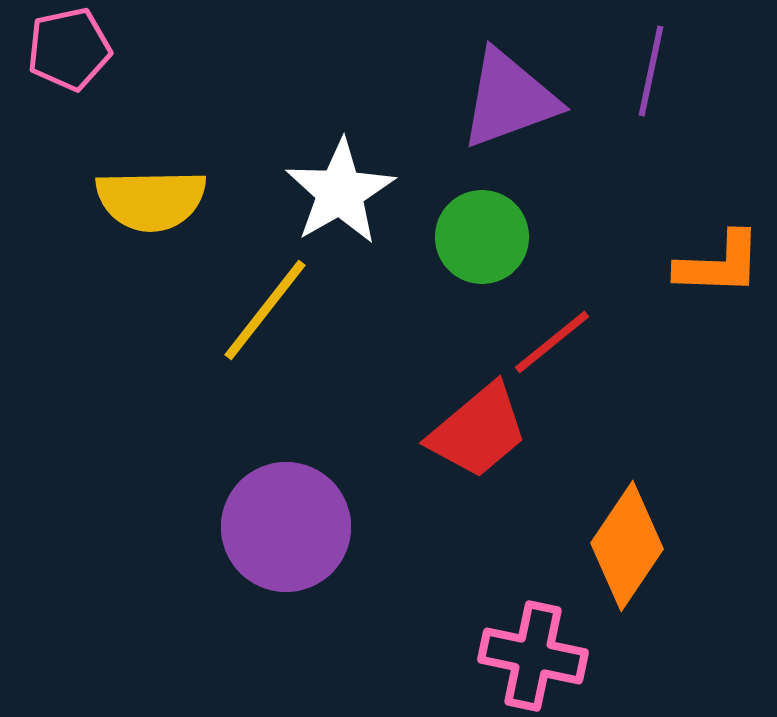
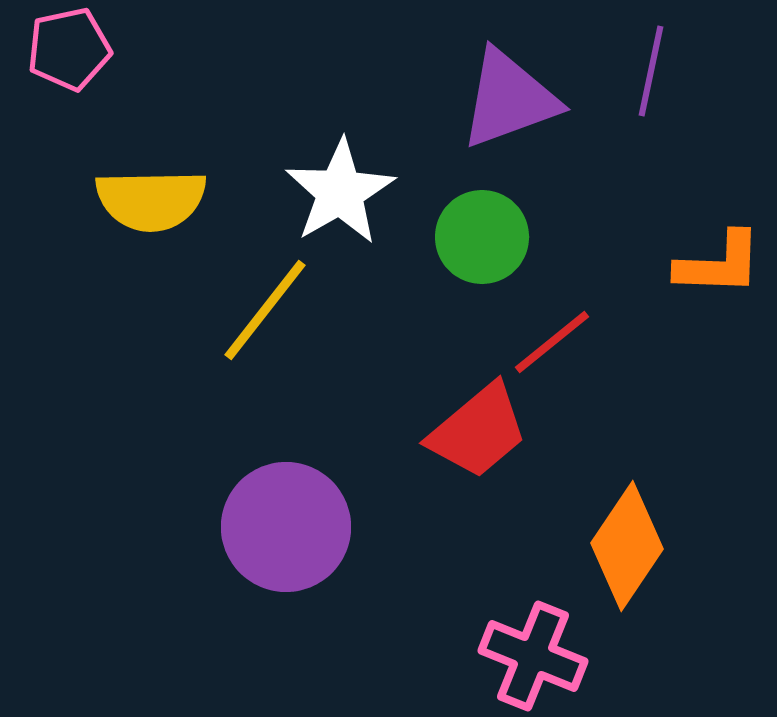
pink cross: rotated 10 degrees clockwise
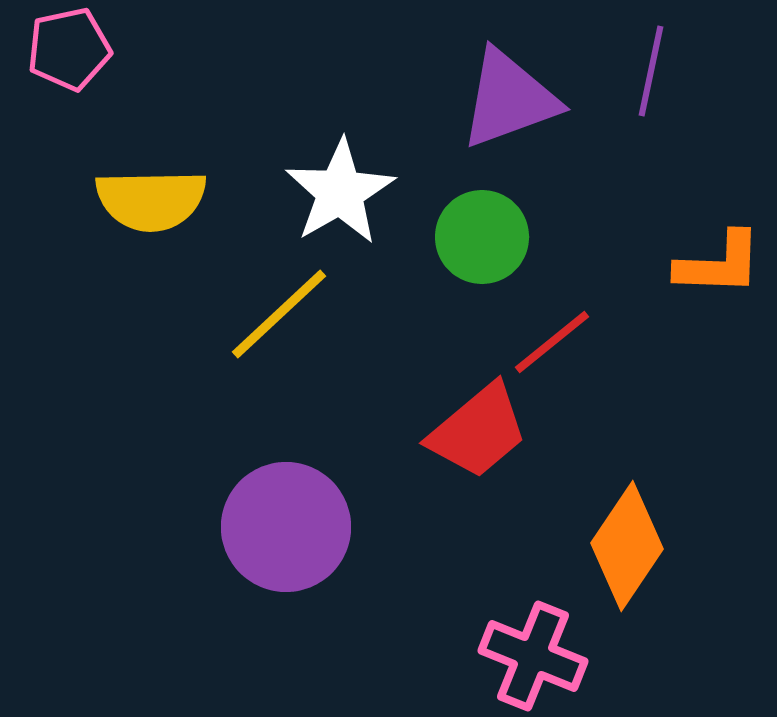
yellow line: moved 14 px right, 4 px down; rotated 9 degrees clockwise
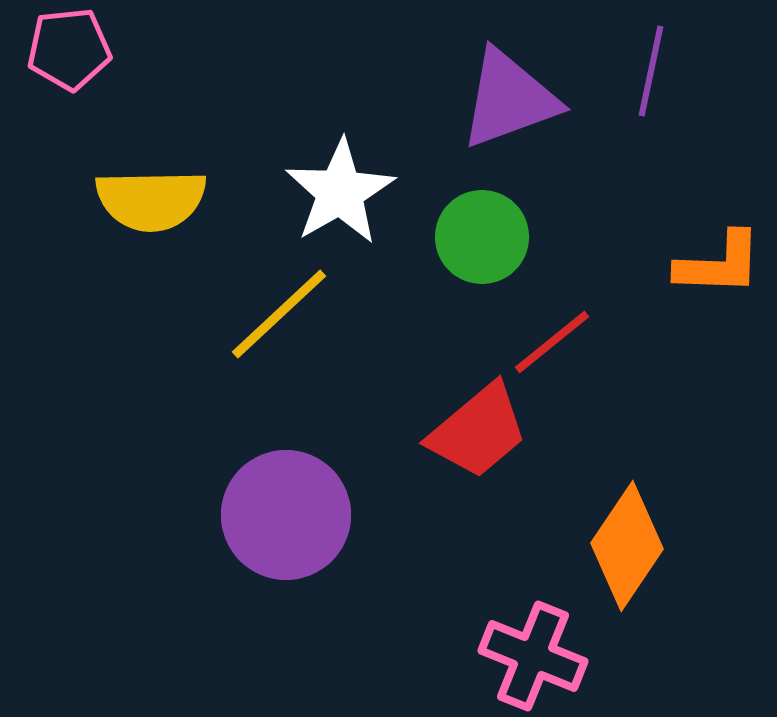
pink pentagon: rotated 6 degrees clockwise
purple circle: moved 12 px up
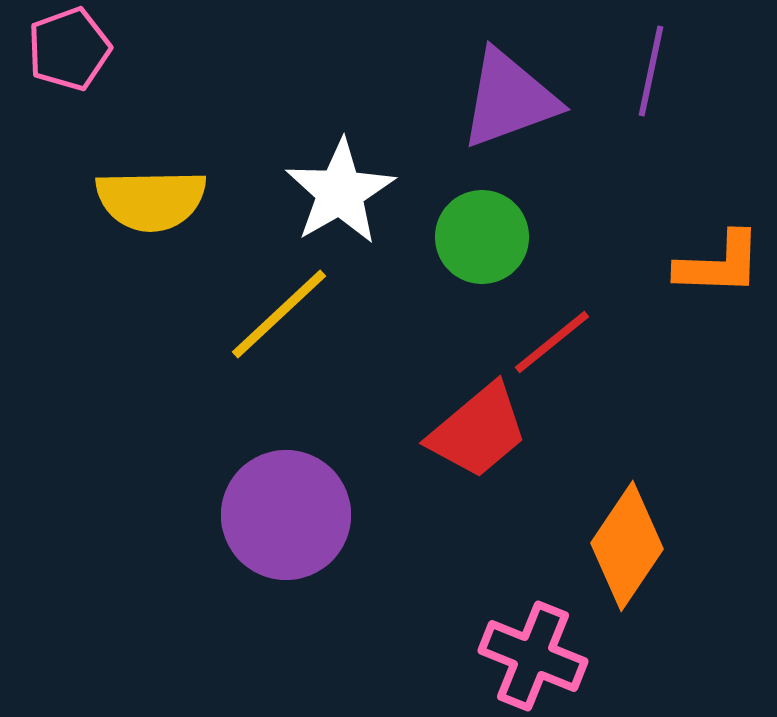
pink pentagon: rotated 14 degrees counterclockwise
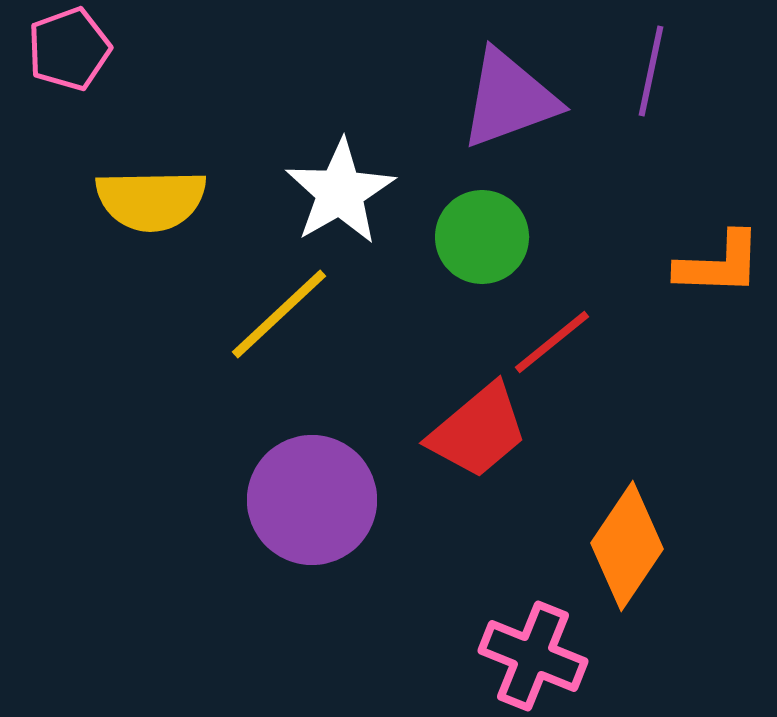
purple circle: moved 26 px right, 15 px up
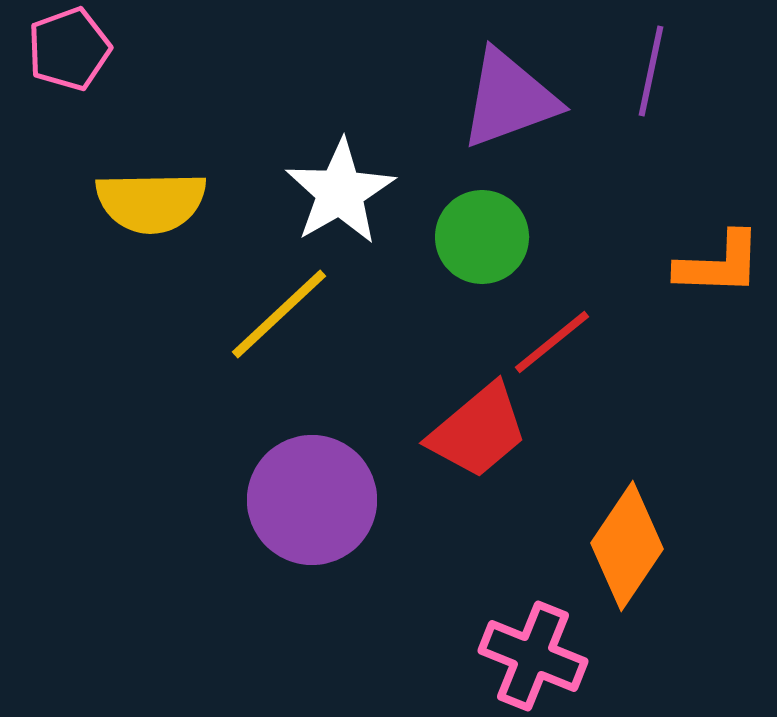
yellow semicircle: moved 2 px down
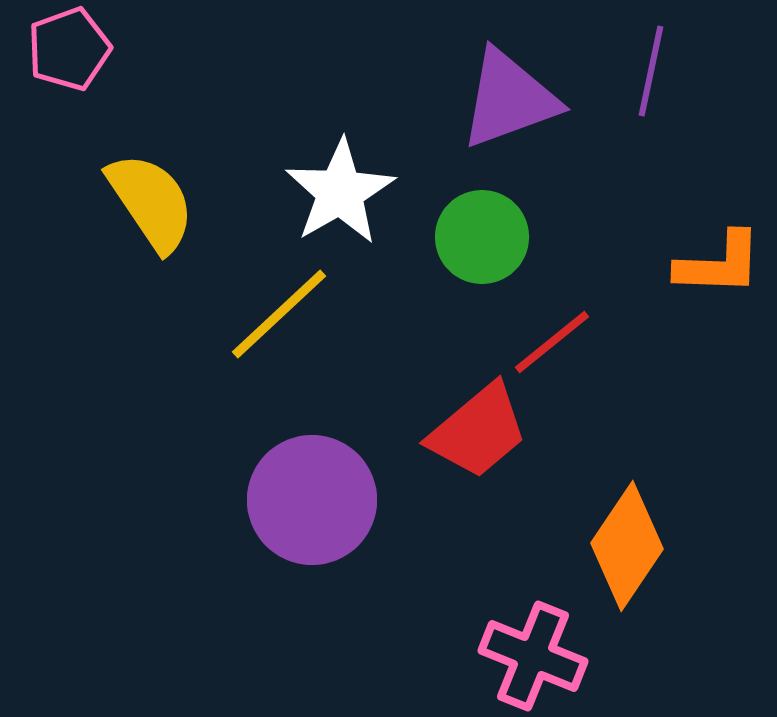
yellow semicircle: rotated 123 degrees counterclockwise
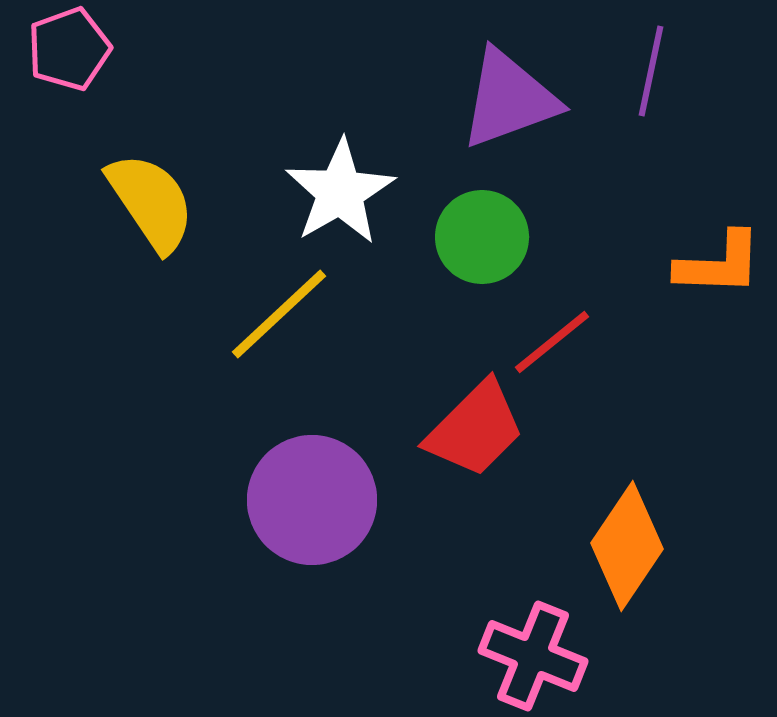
red trapezoid: moved 3 px left, 2 px up; rotated 5 degrees counterclockwise
